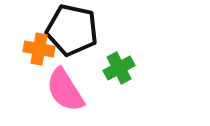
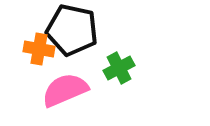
pink semicircle: rotated 99 degrees clockwise
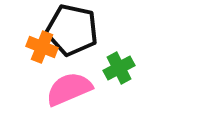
orange cross: moved 3 px right, 2 px up; rotated 12 degrees clockwise
pink semicircle: moved 4 px right, 1 px up
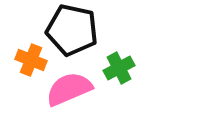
orange cross: moved 11 px left, 13 px down
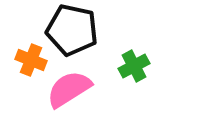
green cross: moved 15 px right, 2 px up
pink semicircle: rotated 9 degrees counterclockwise
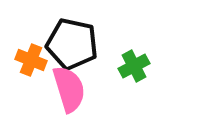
black pentagon: moved 14 px down
pink semicircle: rotated 105 degrees clockwise
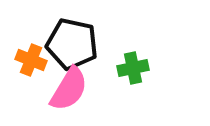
green cross: moved 1 px left, 2 px down; rotated 16 degrees clockwise
pink semicircle: rotated 48 degrees clockwise
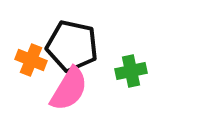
black pentagon: moved 2 px down
green cross: moved 2 px left, 3 px down
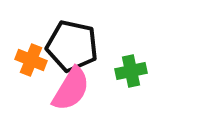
pink semicircle: moved 2 px right
